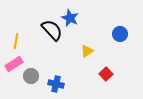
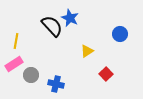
black semicircle: moved 4 px up
gray circle: moved 1 px up
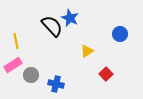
yellow line: rotated 21 degrees counterclockwise
pink rectangle: moved 1 px left, 1 px down
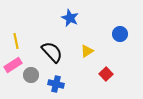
black semicircle: moved 26 px down
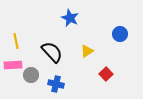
pink rectangle: rotated 30 degrees clockwise
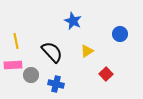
blue star: moved 3 px right, 3 px down
